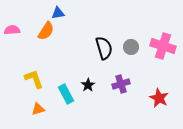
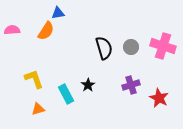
purple cross: moved 10 px right, 1 px down
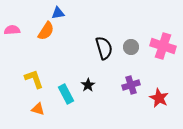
orange triangle: rotated 32 degrees clockwise
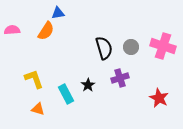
purple cross: moved 11 px left, 7 px up
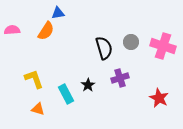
gray circle: moved 5 px up
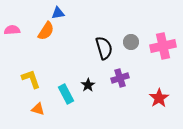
pink cross: rotated 30 degrees counterclockwise
yellow L-shape: moved 3 px left
red star: rotated 12 degrees clockwise
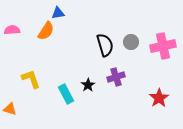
black semicircle: moved 1 px right, 3 px up
purple cross: moved 4 px left, 1 px up
orange triangle: moved 28 px left
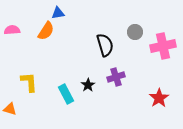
gray circle: moved 4 px right, 10 px up
yellow L-shape: moved 2 px left, 3 px down; rotated 15 degrees clockwise
